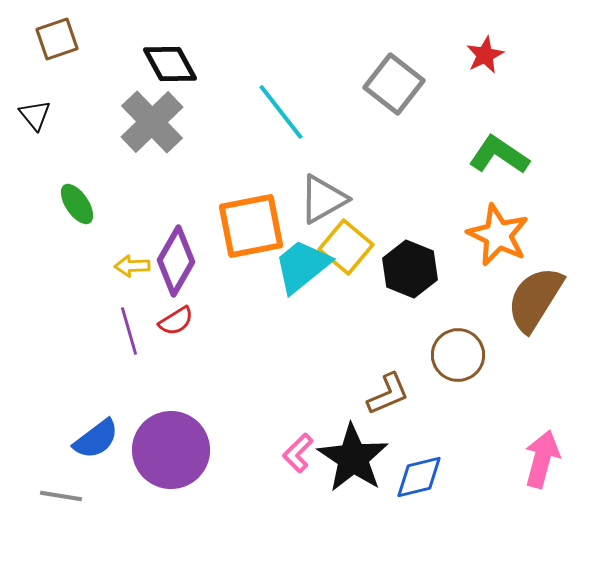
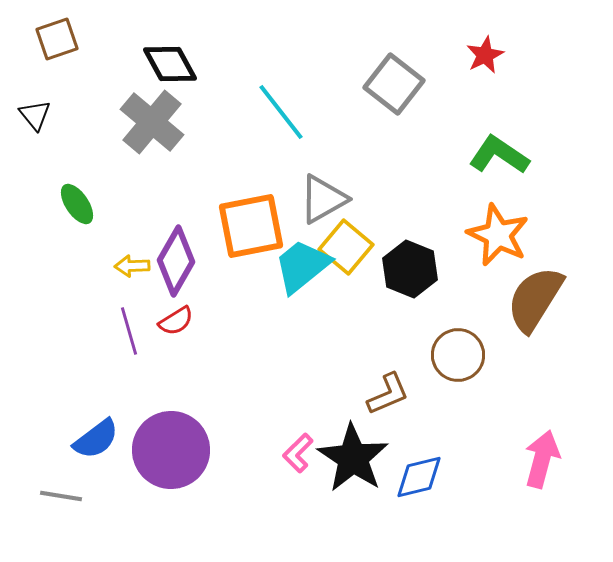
gray cross: rotated 6 degrees counterclockwise
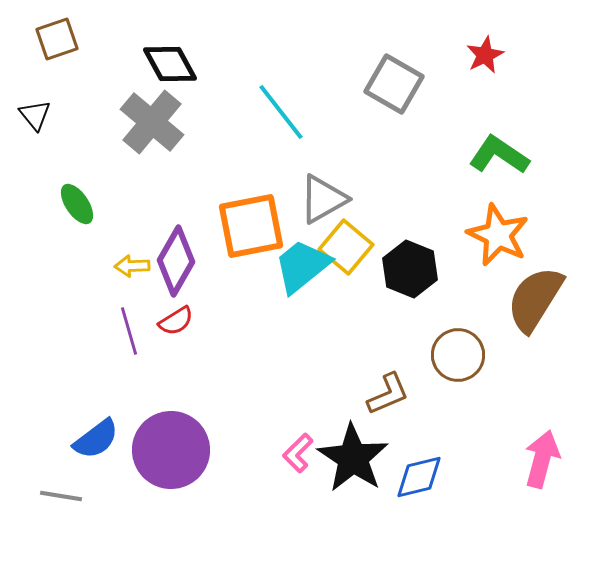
gray square: rotated 8 degrees counterclockwise
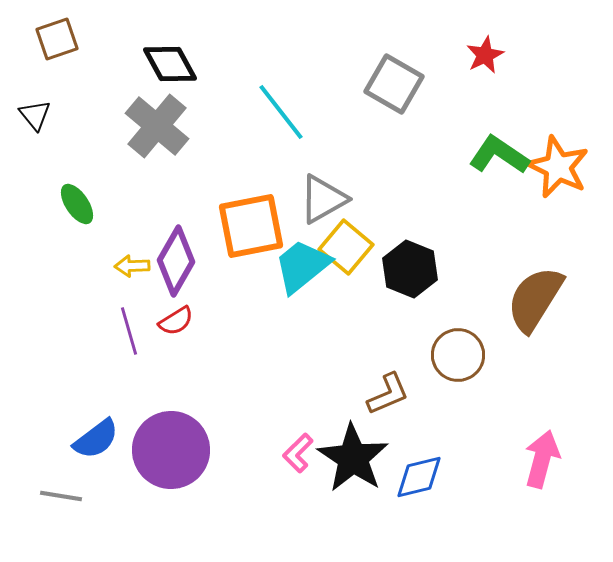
gray cross: moved 5 px right, 4 px down
orange star: moved 60 px right, 68 px up
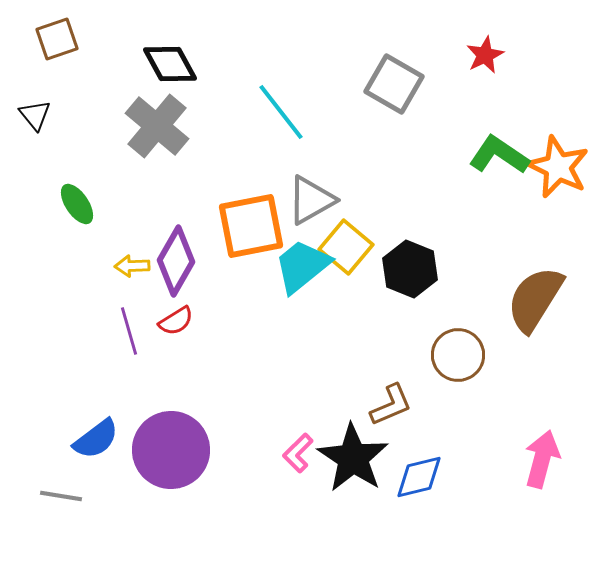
gray triangle: moved 12 px left, 1 px down
brown L-shape: moved 3 px right, 11 px down
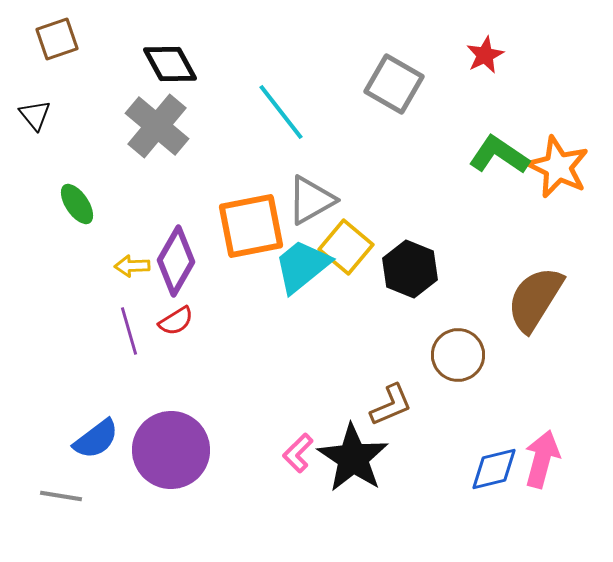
blue diamond: moved 75 px right, 8 px up
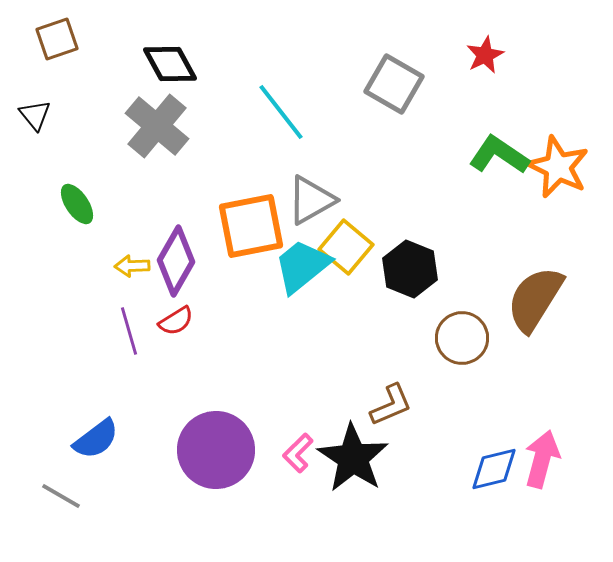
brown circle: moved 4 px right, 17 px up
purple circle: moved 45 px right
gray line: rotated 21 degrees clockwise
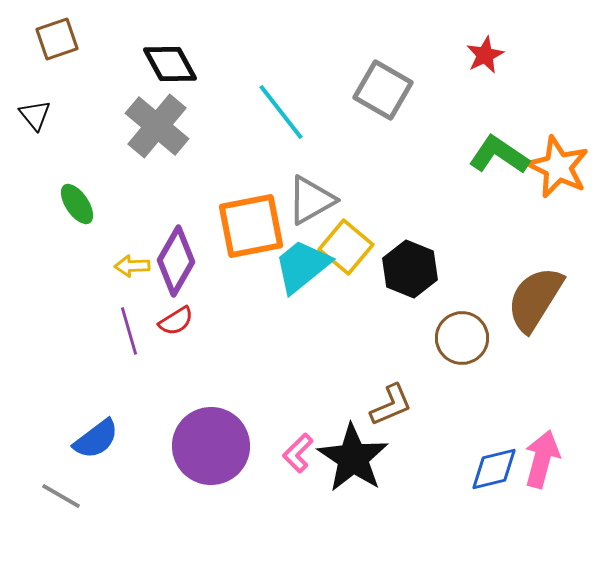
gray square: moved 11 px left, 6 px down
purple circle: moved 5 px left, 4 px up
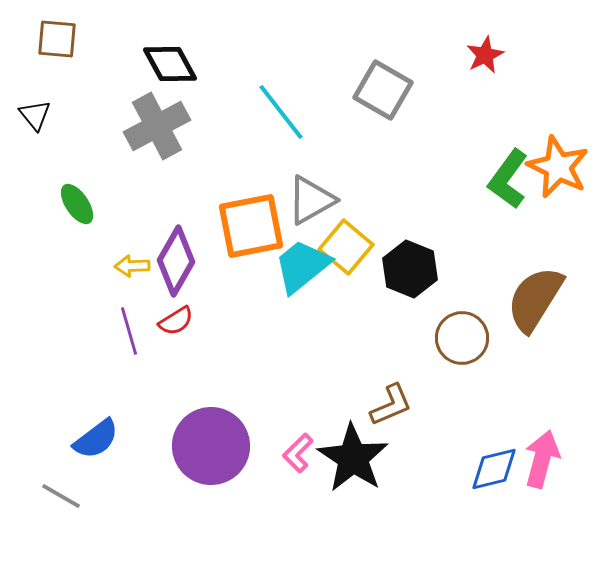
brown square: rotated 24 degrees clockwise
gray cross: rotated 22 degrees clockwise
green L-shape: moved 9 px right, 24 px down; rotated 88 degrees counterclockwise
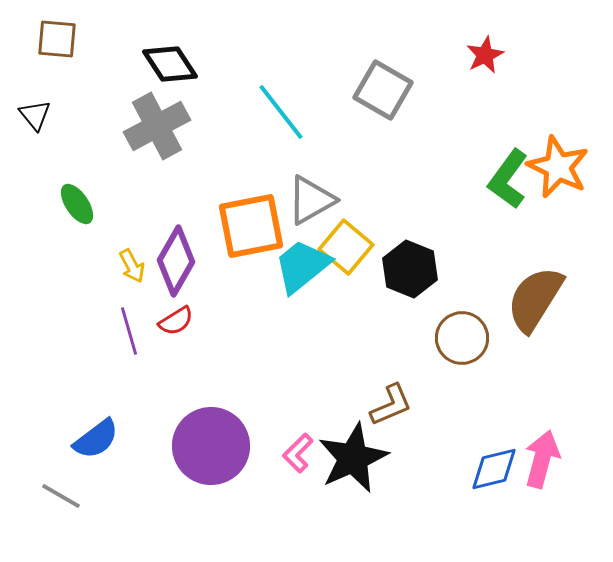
black diamond: rotated 4 degrees counterclockwise
yellow arrow: rotated 116 degrees counterclockwise
black star: rotated 14 degrees clockwise
